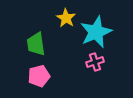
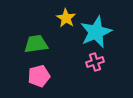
green trapezoid: rotated 90 degrees clockwise
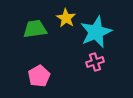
green trapezoid: moved 1 px left, 15 px up
pink pentagon: rotated 15 degrees counterclockwise
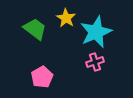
green trapezoid: rotated 45 degrees clockwise
pink pentagon: moved 3 px right, 1 px down
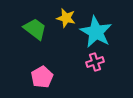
yellow star: rotated 18 degrees counterclockwise
cyan star: rotated 20 degrees counterclockwise
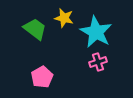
yellow star: moved 2 px left
pink cross: moved 3 px right
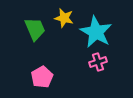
green trapezoid: rotated 30 degrees clockwise
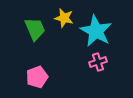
cyan star: moved 1 px up
pink pentagon: moved 5 px left; rotated 10 degrees clockwise
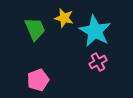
cyan star: moved 1 px left
pink cross: rotated 12 degrees counterclockwise
pink pentagon: moved 1 px right, 3 px down
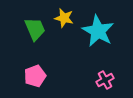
cyan star: moved 3 px right
pink cross: moved 7 px right, 18 px down
pink pentagon: moved 3 px left, 4 px up
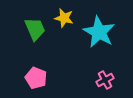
cyan star: moved 1 px right, 1 px down
pink pentagon: moved 1 px right, 2 px down; rotated 30 degrees counterclockwise
